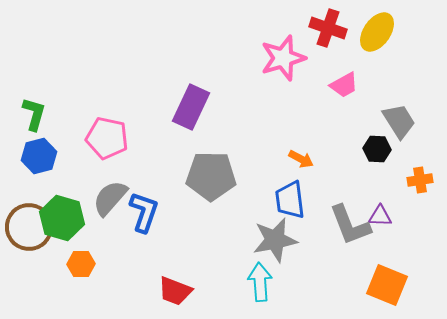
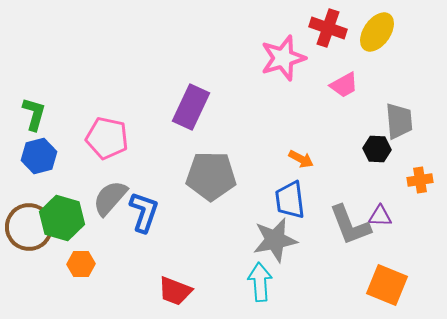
gray trapezoid: rotated 27 degrees clockwise
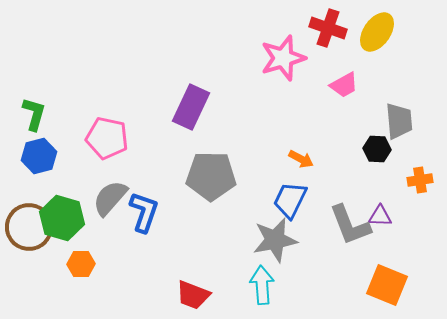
blue trapezoid: rotated 33 degrees clockwise
cyan arrow: moved 2 px right, 3 px down
red trapezoid: moved 18 px right, 4 px down
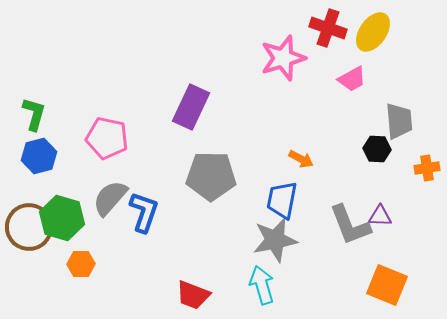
yellow ellipse: moved 4 px left
pink trapezoid: moved 8 px right, 6 px up
orange cross: moved 7 px right, 12 px up
blue trapezoid: moved 8 px left; rotated 15 degrees counterclockwise
cyan arrow: rotated 12 degrees counterclockwise
